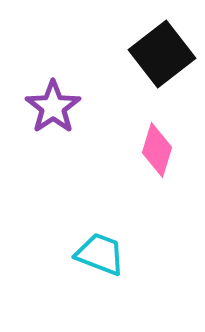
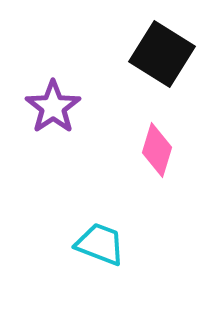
black square: rotated 20 degrees counterclockwise
cyan trapezoid: moved 10 px up
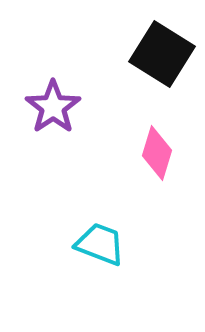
pink diamond: moved 3 px down
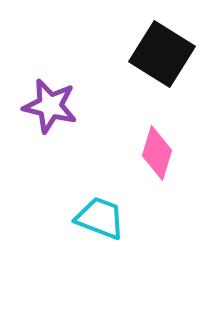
purple star: moved 3 px left, 1 px up; rotated 24 degrees counterclockwise
cyan trapezoid: moved 26 px up
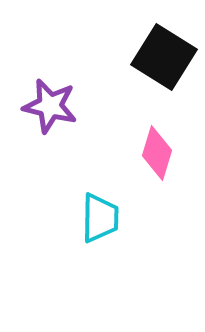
black square: moved 2 px right, 3 px down
cyan trapezoid: rotated 70 degrees clockwise
